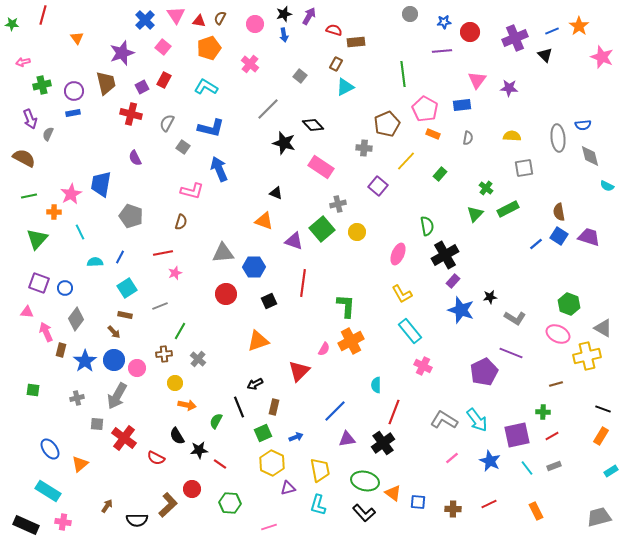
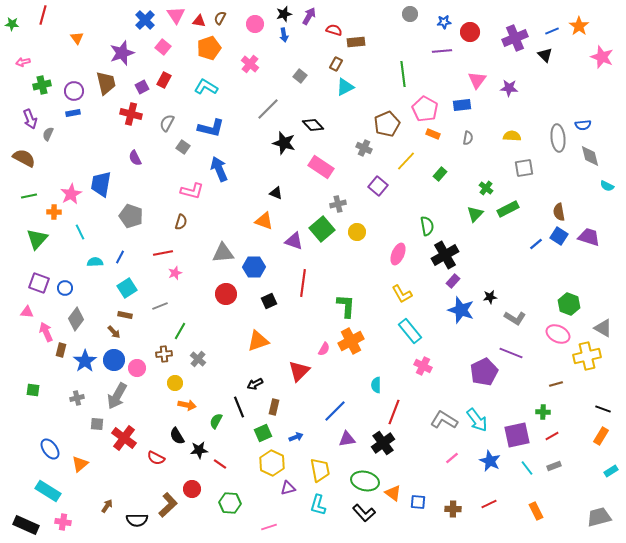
gray cross at (364, 148): rotated 21 degrees clockwise
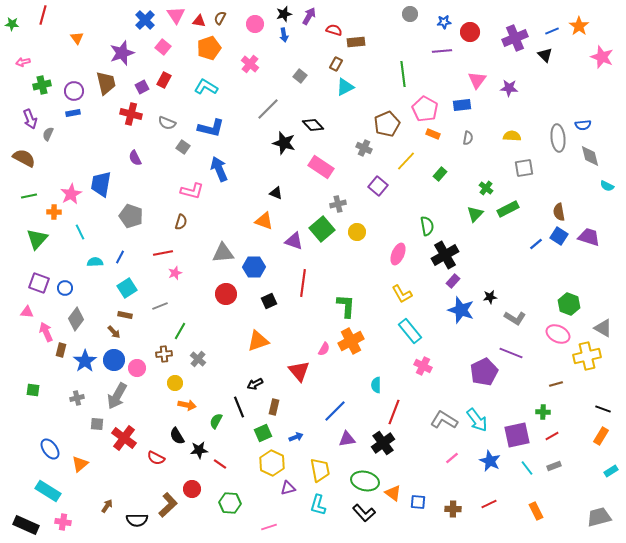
gray semicircle at (167, 123): rotated 96 degrees counterclockwise
red triangle at (299, 371): rotated 25 degrees counterclockwise
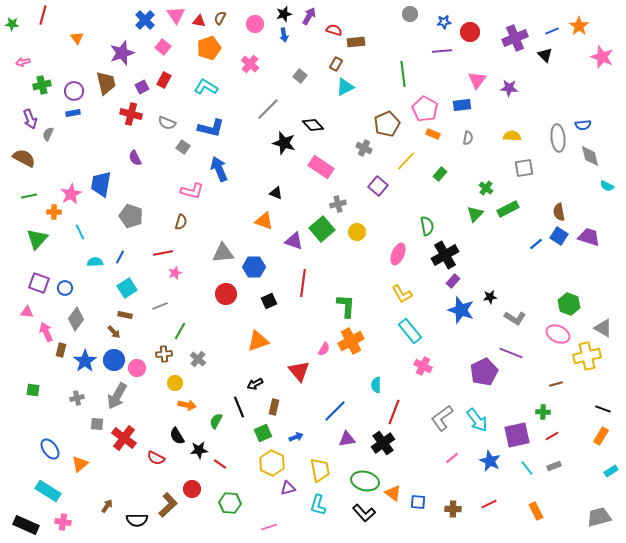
gray L-shape at (444, 420): moved 2 px left, 2 px up; rotated 68 degrees counterclockwise
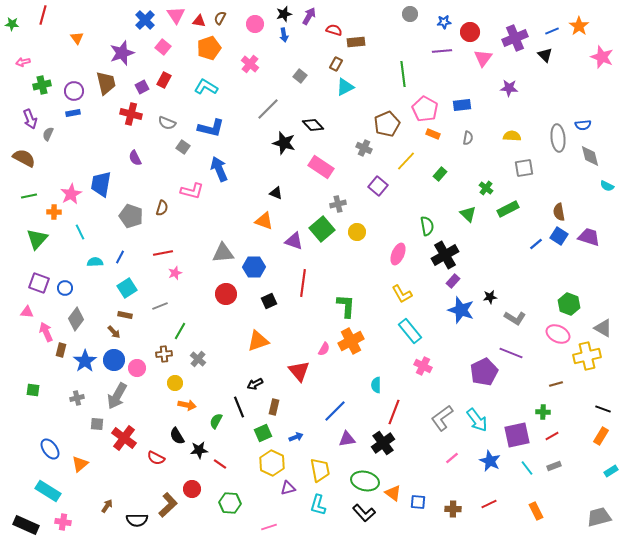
pink triangle at (477, 80): moved 6 px right, 22 px up
green triangle at (475, 214): moved 7 px left; rotated 30 degrees counterclockwise
brown semicircle at (181, 222): moved 19 px left, 14 px up
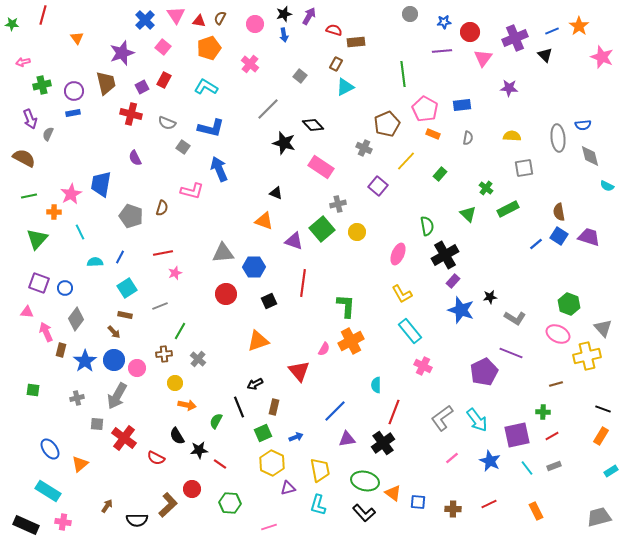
gray triangle at (603, 328): rotated 18 degrees clockwise
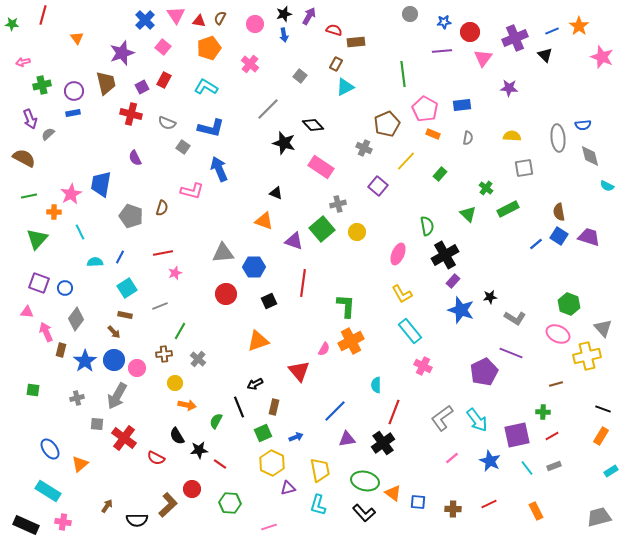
gray semicircle at (48, 134): rotated 24 degrees clockwise
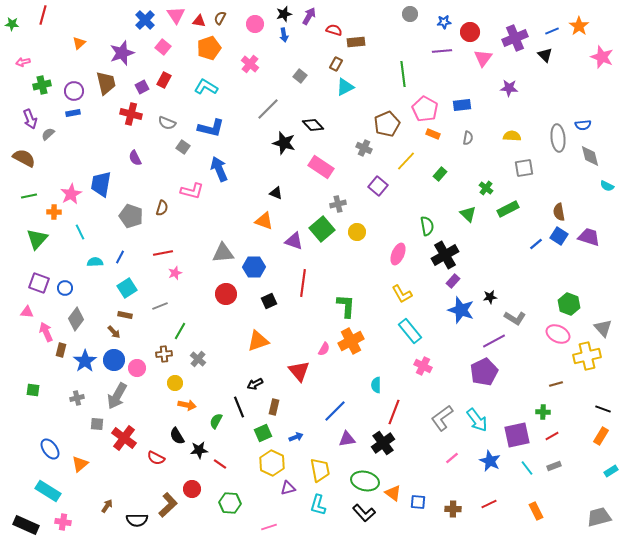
orange triangle at (77, 38): moved 2 px right, 5 px down; rotated 24 degrees clockwise
purple line at (511, 353): moved 17 px left, 12 px up; rotated 50 degrees counterclockwise
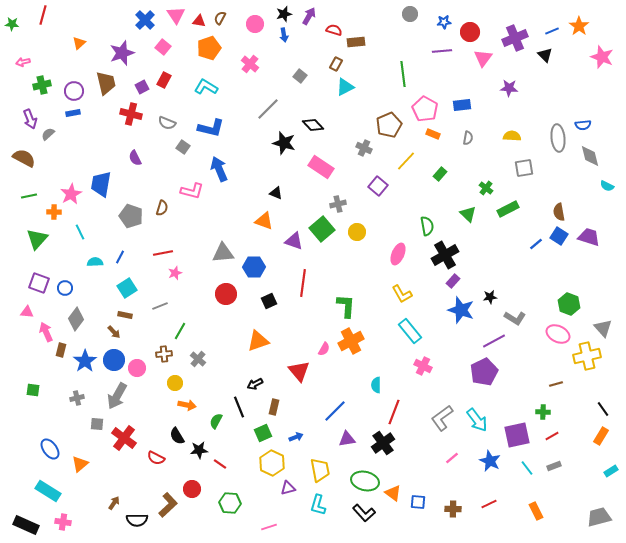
brown pentagon at (387, 124): moved 2 px right, 1 px down
black line at (603, 409): rotated 35 degrees clockwise
brown arrow at (107, 506): moved 7 px right, 3 px up
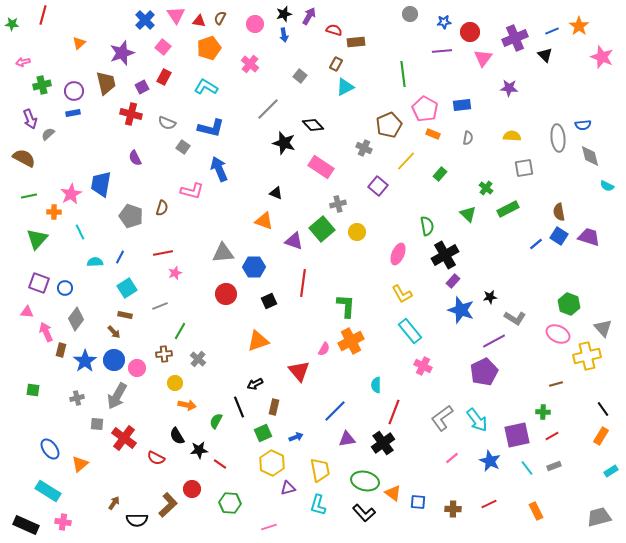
red rectangle at (164, 80): moved 3 px up
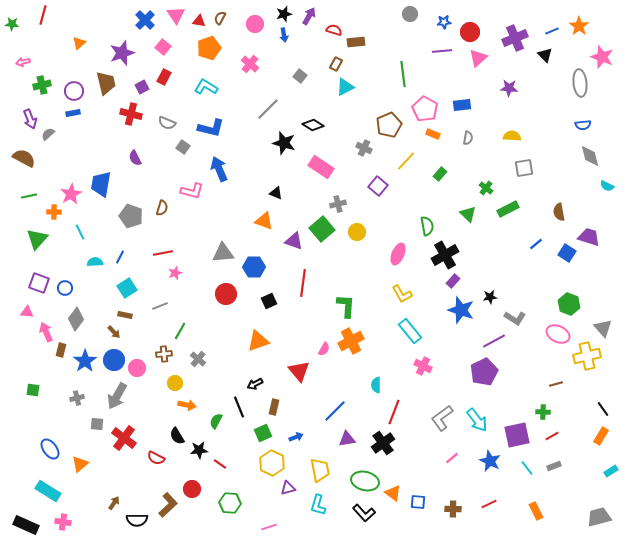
pink triangle at (483, 58): moved 5 px left; rotated 12 degrees clockwise
black diamond at (313, 125): rotated 15 degrees counterclockwise
gray ellipse at (558, 138): moved 22 px right, 55 px up
blue square at (559, 236): moved 8 px right, 17 px down
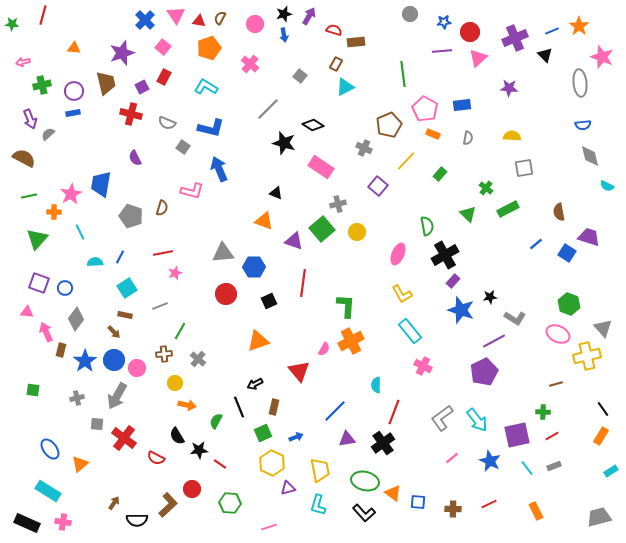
orange triangle at (79, 43): moved 5 px left, 5 px down; rotated 48 degrees clockwise
black rectangle at (26, 525): moved 1 px right, 2 px up
